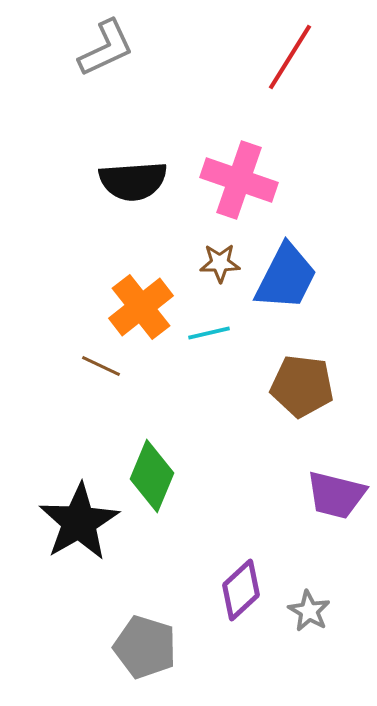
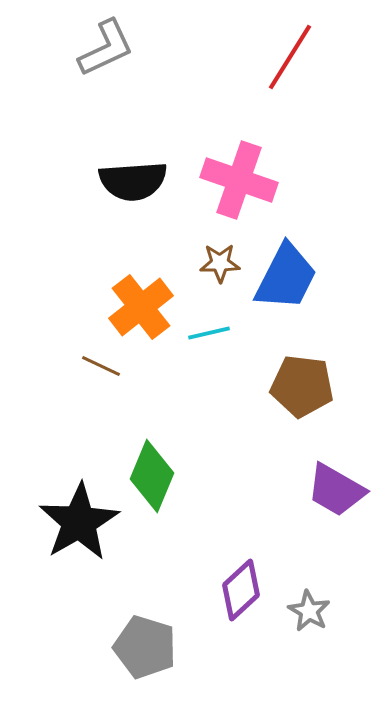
purple trapezoid: moved 5 px up; rotated 16 degrees clockwise
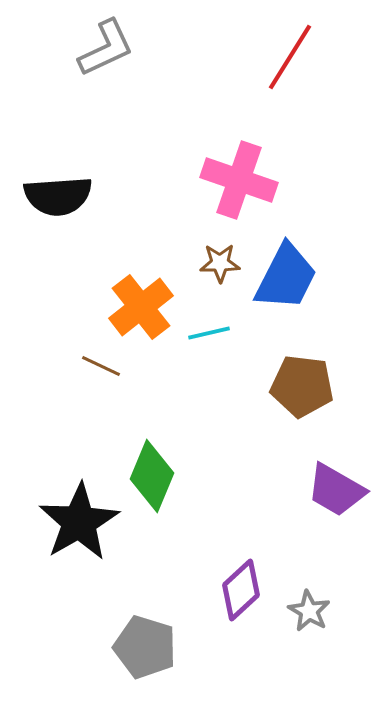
black semicircle: moved 75 px left, 15 px down
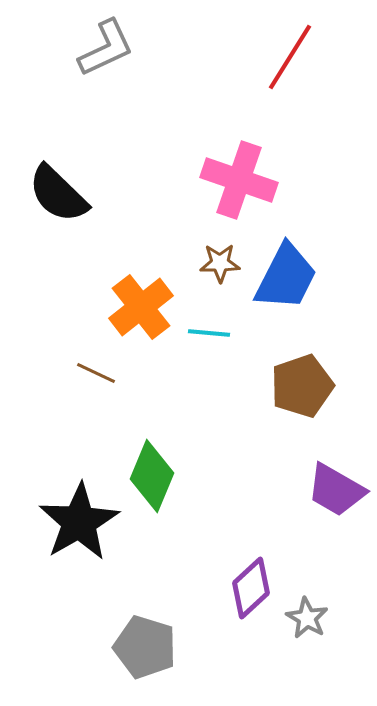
black semicircle: moved 2 px up; rotated 48 degrees clockwise
cyan line: rotated 18 degrees clockwise
brown line: moved 5 px left, 7 px down
brown pentagon: rotated 26 degrees counterclockwise
purple diamond: moved 10 px right, 2 px up
gray star: moved 2 px left, 7 px down
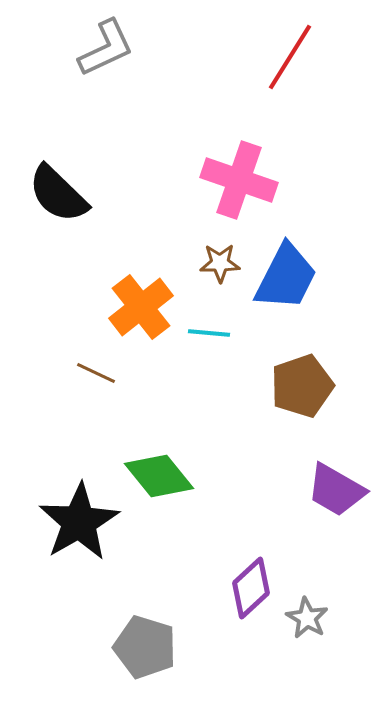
green diamond: moved 7 px right; rotated 62 degrees counterclockwise
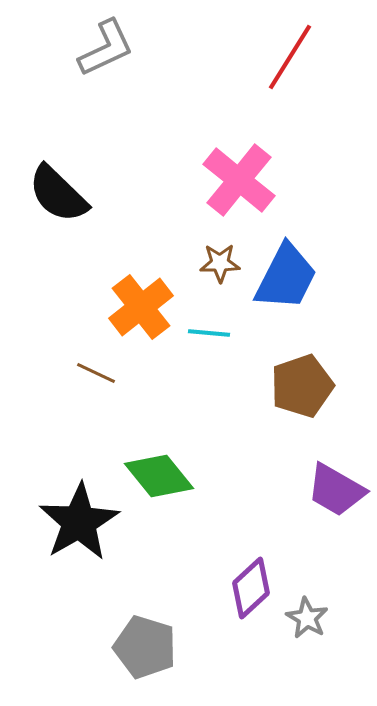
pink cross: rotated 20 degrees clockwise
